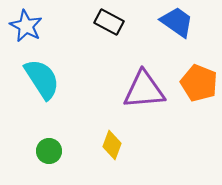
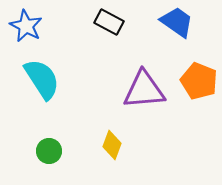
orange pentagon: moved 2 px up
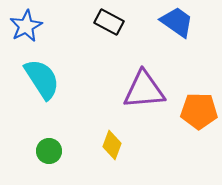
blue star: rotated 16 degrees clockwise
orange pentagon: moved 30 px down; rotated 21 degrees counterclockwise
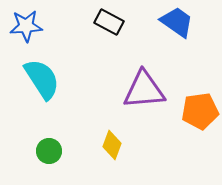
blue star: rotated 24 degrees clockwise
orange pentagon: moved 1 px right; rotated 9 degrees counterclockwise
